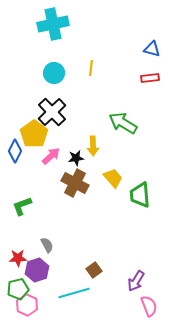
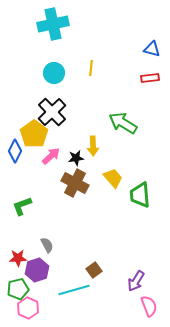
cyan line: moved 3 px up
pink hexagon: moved 1 px right, 3 px down
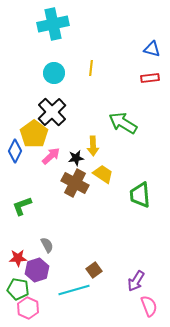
yellow trapezoid: moved 10 px left, 4 px up; rotated 15 degrees counterclockwise
green pentagon: rotated 25 degrees clockwise
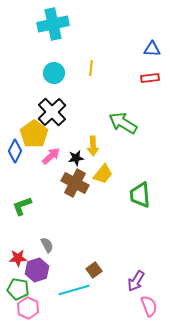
blue triangle: rotated 12 degrees counterclockwise
yellow trapezoid: rotated 95 degrees clockwise
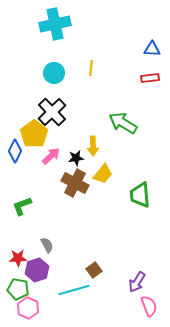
cyan cross: moved 2 px right
purple arrow: moved 1 px right, 1 px down
